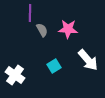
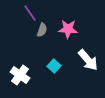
purple line: rotated 36 degrees counterclockwise
gray semicircle: rotated 48 degrees clockwise
cyan square: rotated 16 degrees counterclockwise
white cross: moved 5 px right
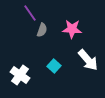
pink star: moved 4 px right
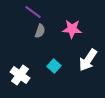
purple line: moved 3 px right, 1 px up; rotated 18 degrees counterclockwise
gray semicircle: moved 2 px left, 1 px down
white arrow: rotated 75 degrees clockwise
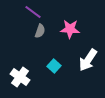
pink star: moved 2 px left
white cross: moved 2 px down
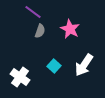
pink star: rotated 24 degrees clockwise
white arrow: moved 4 px left, 5 px down
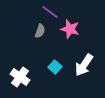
purple line: moved 17 px right
pink star: rotated 12 degrees counterclockwise
cyan square: moved 1 px right, 1 px down
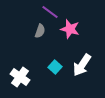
white arrow: moved 2 px left
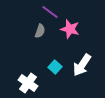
white cross: moved 8 px right, 6 px down
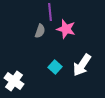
purple line: rotated 48 degrees clockwise
pink star: moved 4 px left
white cross: moved 14 px left, 2 px up
